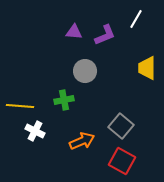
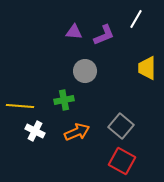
purple L-shape: moved 1 px left
orange arrow: moved 5 px left, 9 px up
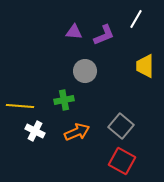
yellow trapezoid: moved 2 px left, 2 px up
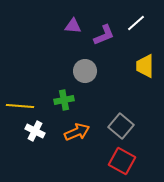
white line: moved 4 px down; rotated 18 degrees clockwise
purple triangle: moved 1 px left, 6 px up
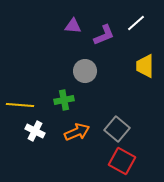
yellow line: moved 1 px up
gray square: moved 4 px left, 3 px down
